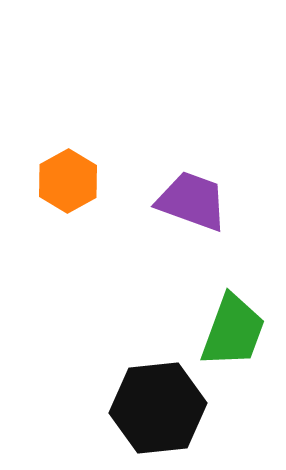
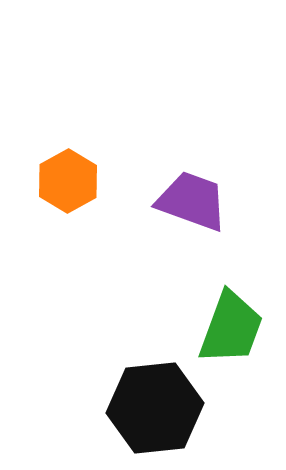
green trapezoid: moved 2 px left, 3 px up
black hexagon: moved 3 px left
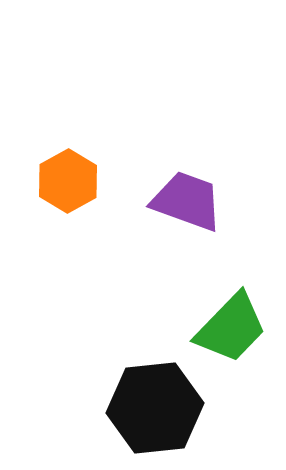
purple trapezoid: moved 5 px left
green trapezoid: rotated 24 degrees clockwise
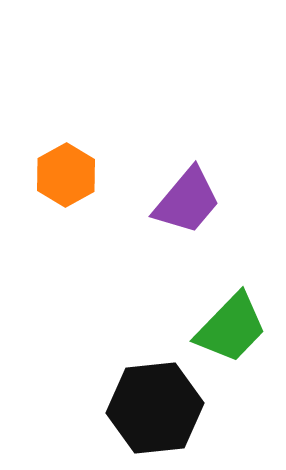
orange hexagon: moved 2 px left, 6 px up
purple trapezoid: rotated 110 degrees clockwise
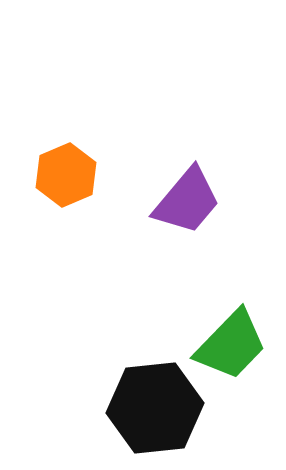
orange hexagon: rotated 6 degrees clockwise
green trapezoid: moved 17 px down
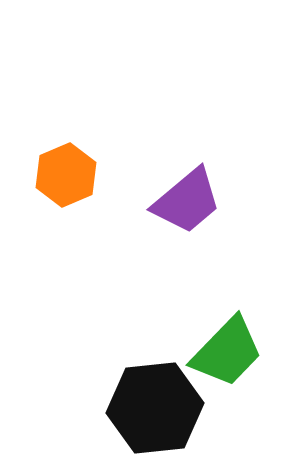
purple trapezoid: rotated 10 degrees clockwise
green trapezoid: moved 4 px left, 7 px down
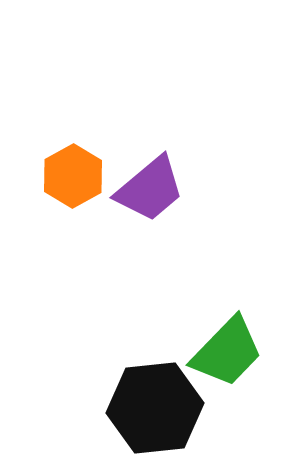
orange hexagon: moved 7 px right, 1 px down; rotated 6 degrees counterclockwise
purple trapezoid: moved 37 px left, 12 px up
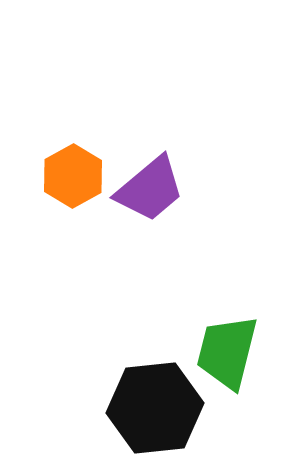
green trapezoid: rotated 150 degrees clockwise
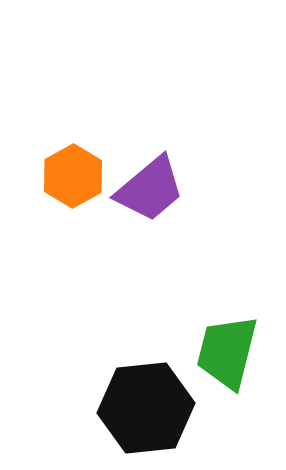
black hexagon: moved 9 px left
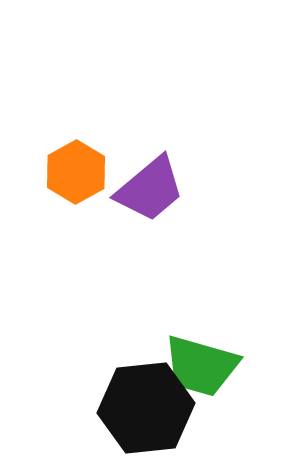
orange hexagon: moved 3 px right, 4 px up
green trapezoid: moved 26 px left, 14 px down; rotated 88 degrees counterclockwise
